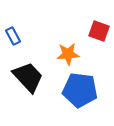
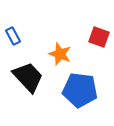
red square: moved 6 px down
orange star: moved 8 px left; rotated 25 degrees clockwise
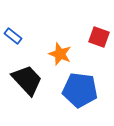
blue rectangle: rotated 24 degrees counterclockwise
black trapezoid: moved 1 px left, 3 px down
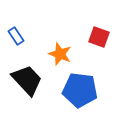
blue rectangle: moved 3 px right; rotated 18 degrees clockwise
